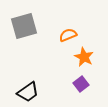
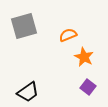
purple square: moved 7 px right, 3 px down; rotated 14 degrees counterclockwise
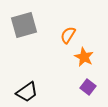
gray square: moved 1 px up
orange semicircle: rotated 36 degrees counterclockwise
black trapezoid: moved 1 px left
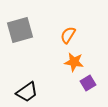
gray square: moved 4 px left, 5 px down
orange star: moved 10 px left, 5 px down; rotated 18 degrees counterclockwise
purple square: moved 4 px up; rotated 21 degrees clockwise
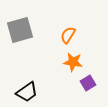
orange star: moved 1 px left
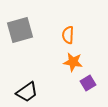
orange semicircle: rotated 30 degrees counterclockwise
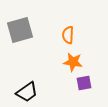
purple square: moved 4 px left; rotated 21 degrees clockwise
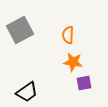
gray square: rotated 12 degrees counterclockwise
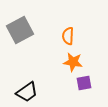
orange semicircle: moved 1 px down
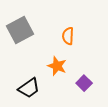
orange star: moved 16 px left, 4 px down; rotated 12 degrees clockwise
purple square: rotated 35 degrees counterclockwise
black trapezoid: moved 2 px right, 4 px up
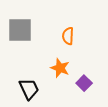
gray square: rotated 28 degrees clockwise
orange star: moved 3 px right, 2 px down
black trapezoid: moved 1 px down; rotated 80 degrees counterclockwise
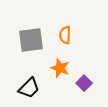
gray square: moved 11 px right, 10 px down; rotated 8 degrees counterclockwise
orange semicircle: moved 3 px left, 1 px up
black trapezoid: moved 1 px up; rotated 70 degrees clockwise
